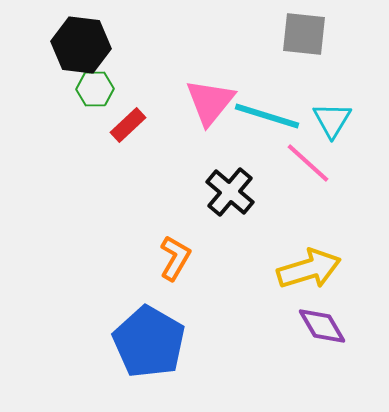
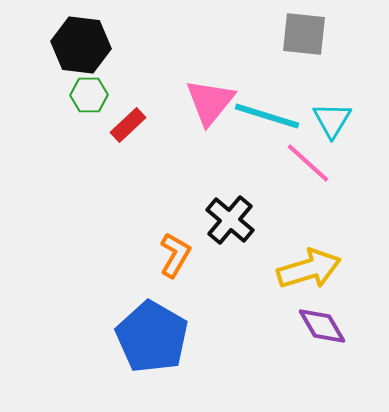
green hexagon: moved 6 px left, 6 px down
black cross: moved 28 px down
orange L-shape: moved 3 px up
blue pentagon: moved 3 px right, 5 px up
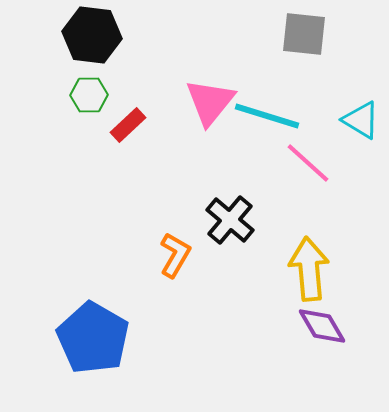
black hexagon: moved 11 px right, 10 px up
cyan triangle: moved 29 px right; rotated 30 degrees counterclockwise
yellow arrow: rotated 78 degrees counterclockwise
blue pentagon: moved 59 px left, 1 px down
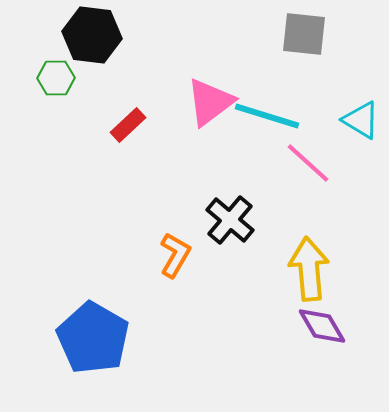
green hexagon: moved 33 px left, 17 px up
pink triangle: rotated 14 degrees clockwise
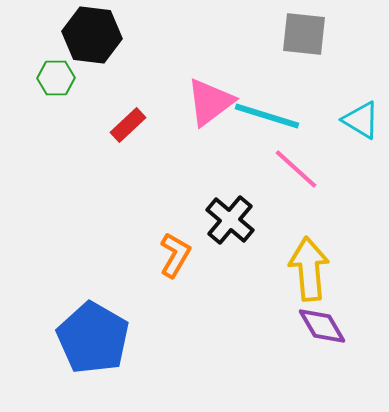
pink line: moved 12 px left, 6 px down
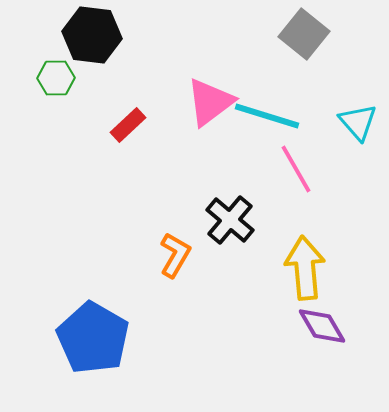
gray square: rotated 33 degrees clockwise
cyan triangle: moved 3 px left, 2 px down; rotated 18 degrees clockwise
pink line: rotated 18 degrees clockwise
yellow arrow: moved 4 px left, 1 px up
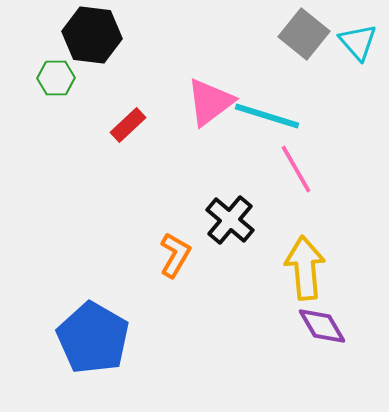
cyan triangle: moved 80 px up
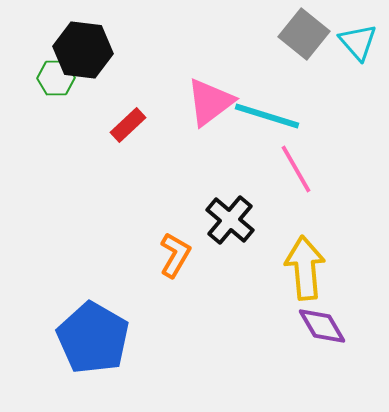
black hexagon: moved 9 px left, 15 px down
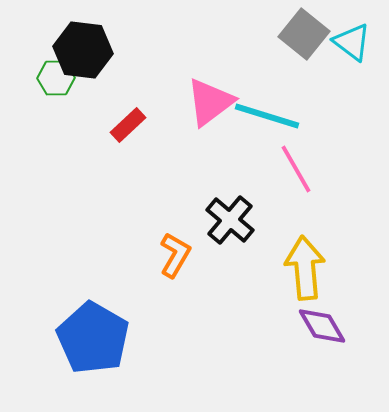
cyan triangle: moved 6 px left; rotated 12 degrees counterclockwise
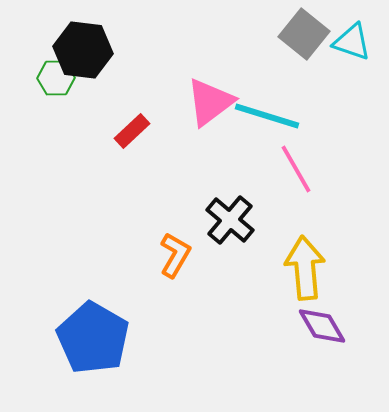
cyan triangle: rotated 18 degrees counterclockwise
red rectangle: moved 4 px right, 6 px down
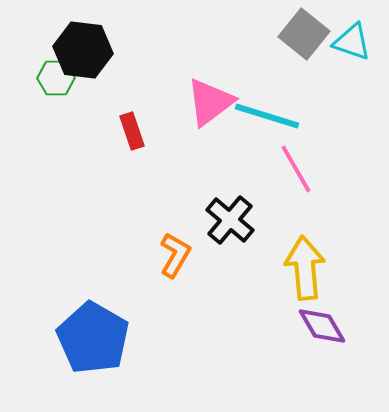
red rectangle: rotated 66 degrees counterclockwise
